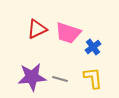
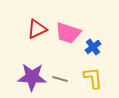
purple star: rotated 8 degrees clockwise
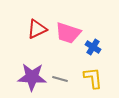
blue cross: rotated 21 degrees counterclockwise
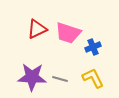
blue cross: rotated 35 degrees clockwise
yellow L-shape: rotated 20 degrees counterclockwise
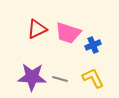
blue cross: moved 2 px up
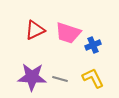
red triangle: moved 2 px left, 1 px down
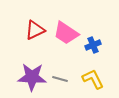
pink trapezoid: moved 2 px left; rotated 16 degrees clockwise
yellow L-shape: moved 1 px down
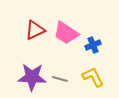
yellow L-shape: moved 2 px up
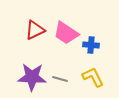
blue cross: moved 2 px left; rotated 28 degrees clockwise
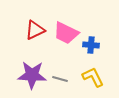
pink trapezoid: rotated 8 degrees counterclockwise
purple star: moved 2 px up
